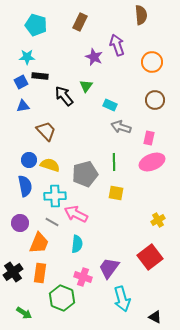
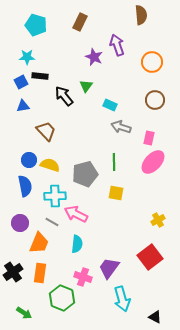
pink ellipse: moved 1 px right; rotated 25 degrees counterclockwise
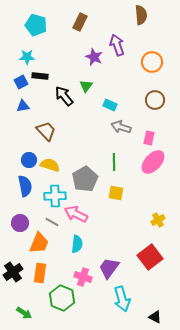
gray pentagon: moved 5 px down; rotated 15 degrees counterclockwise
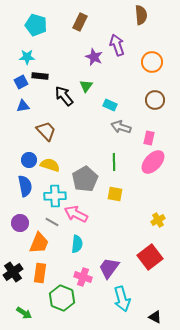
yellow square: moved 1 px left, 1 px down
